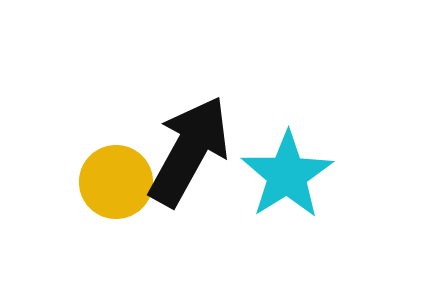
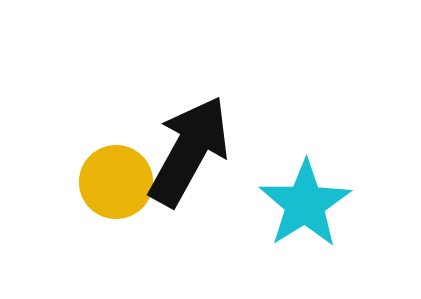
cyan star: moved 18 px right, 29 px down
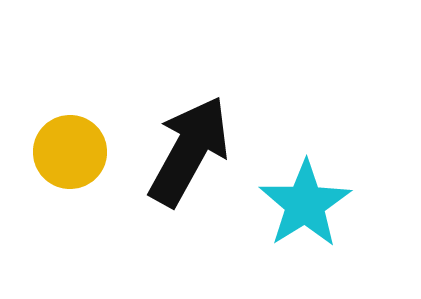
yellow circle: moved 46 px left, 30 px up
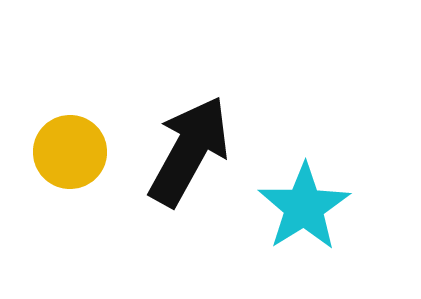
cyan star: moved 1 px left, 3 px down
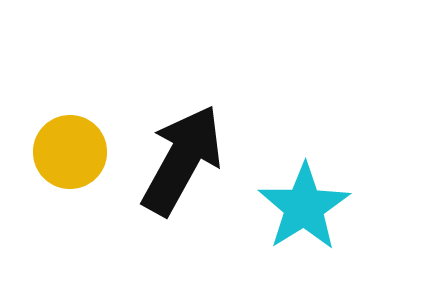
black arrow: moved 7 px left, 9 px down
